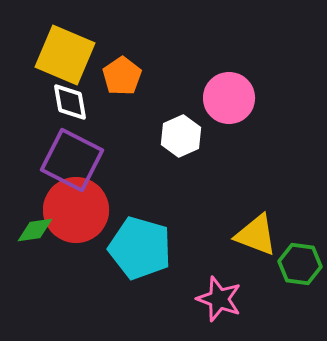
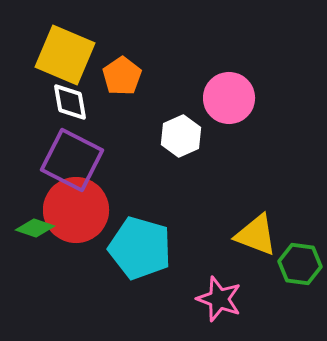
green diamond: moved 2 px up; rotated 27 degrees clockwise
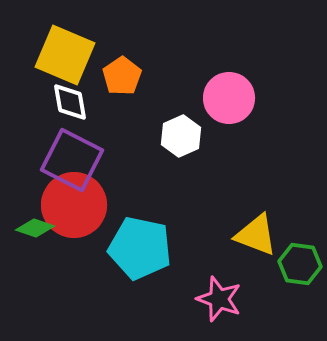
red circle: moved 2 px left, 5 px up
cyan pentagon: rotated 4 degrees counterclockwise
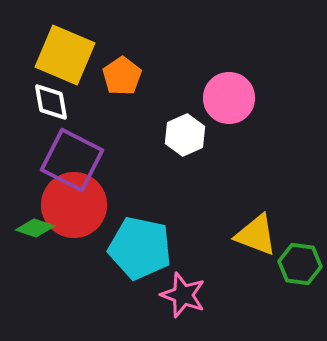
white diamond: moved 19 px left
white hexagon: moved 4 px right, 1 px up
pink star: moved 36 px left, 4 px up
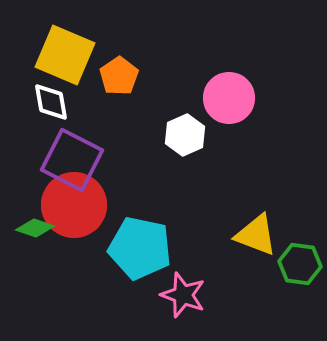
orange pentagon: moved 3 px left
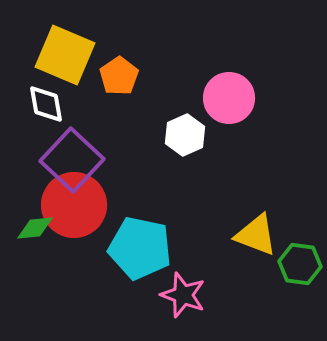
white diamond: moved 5 px left, 2 px down
purple square: rotated 16 degrees clockwise
green diamond: rotated 24 degrees counterclockwise
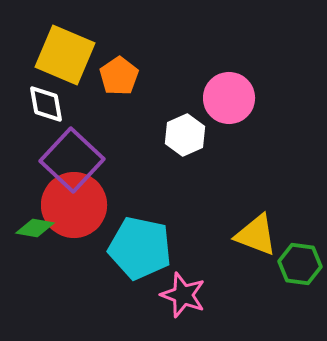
green diamond: rotated 15 degrees clockwise
